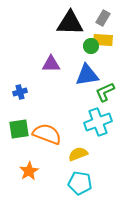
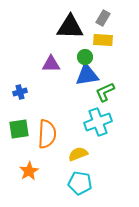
black triangle: moved 4 px down
green circle: moved 6 px left, 11 px down
orange semicircle: rotated 72 degrees clockwise
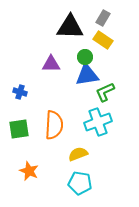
yellow rectangle: rotated 30 degrees clockwise
blue cross: rotated 32 degrees clockwise
orange semicircle: moved 7 px right, 9 px up
orange star: rotated 18 degrees counterclockwise
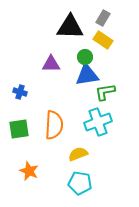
green L-shape: rotated 15 degrees clockwise
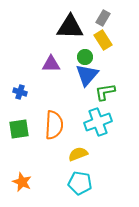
yellow rectangle: rotated 24 degrees clockwise
blue triangle: rotated 40 degrees counterclockwise
orange star: moved 7 px left, 11 px down
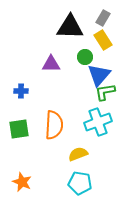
blue triangle: moved 12 px right
blue cross: moved 1 px right, 1 px up; rotated 16 degrees counterclockwise
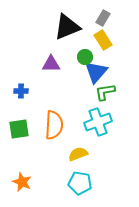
black triangle: moved 3 px left; rotated 24 degrees counterclockwise
blue triangle: moved 3 px left, 3 px up
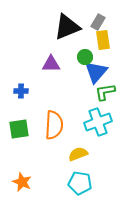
gray rectangle: moved 5 px left, 4 px down
yellow rectangle: rotated 24 degrees clockwise
